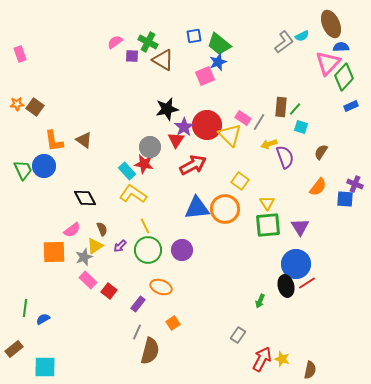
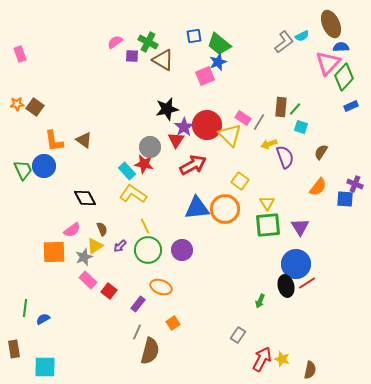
brown rectangle at (14, 349): rotated 60 degrees counterclockwise
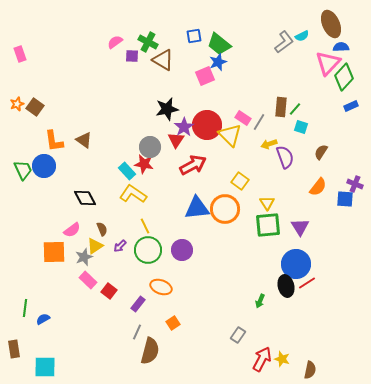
orange star at (17, 104): rotated 16 degrees counterclockwise
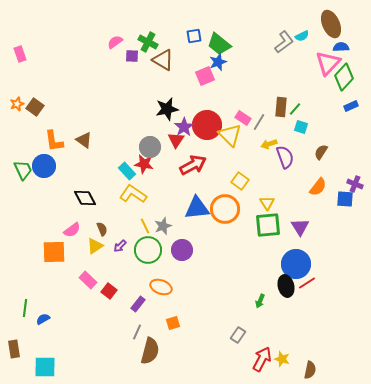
gray star at (84, 257): moved 79 px right, 31 px up
orange square at (173, 323): rotated 16 degrees clockwise
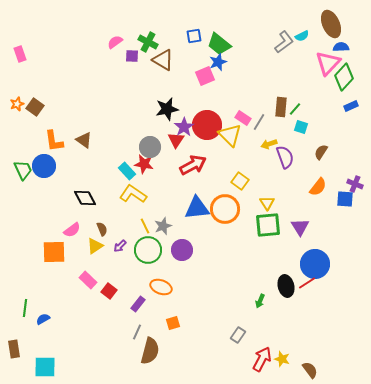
blue circle at (296, 264): moved 19 px right
brown semicircle at (310, 370): rotated 48 degrees counterclockwise
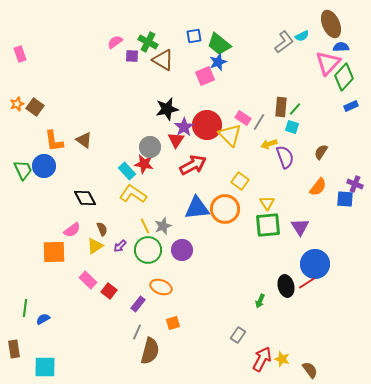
cyan square at (301, 127): moved 9 px left
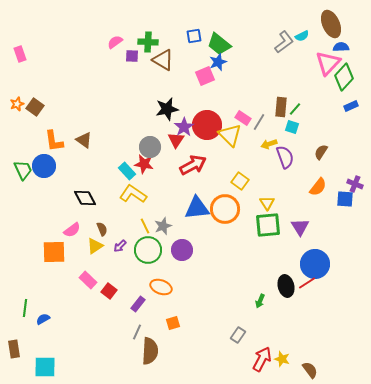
green cross at (148, 42): rotated 24 degrees counterclockwise
brown semicircle at (150, 351): rotated 12 degrees counterclockwise
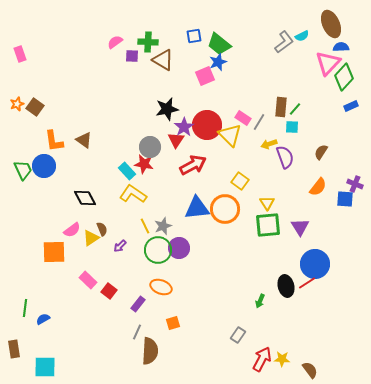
cyan square at (292, 127): rotated 16 degrees counterclockwise
yellow triangle at (95, 246): moved 4 px left, 8 px up
green circle at (148, 250): moved 10 px right
purple circle at (182, 250): moved 3 px left, 2 px up
yellow star at (282, 359): rotated 14 degrees counterclockwise
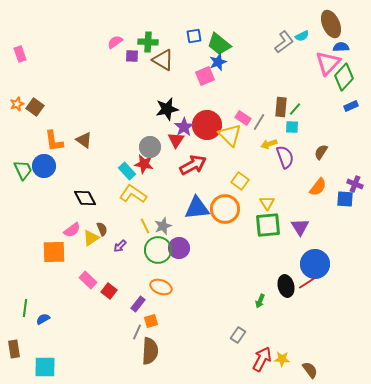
orange square at (173, 323): moved 22 px left, 2 px up
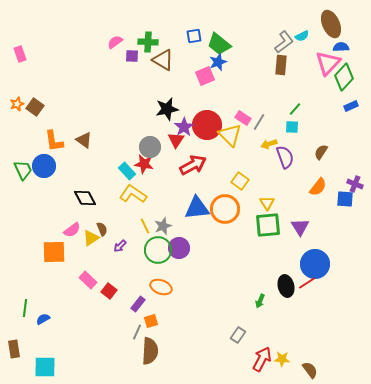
brown rectangle at (281, 107): moved 42 px up
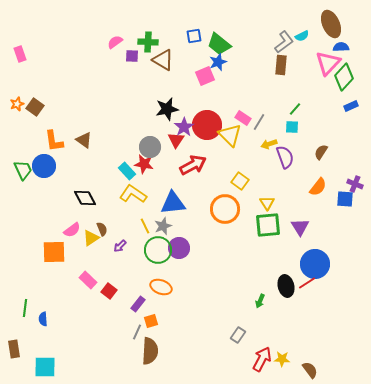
blue triangle at (197, 208): moved 24 px left, 5 px up
blue semicircle at (43, 319): rotated 64 degrees counterclockwise
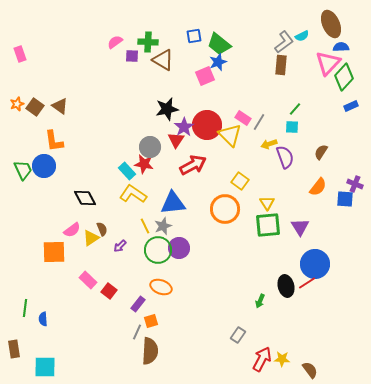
brown triangle at (84, 140): moved 24 px left, 34 px up
